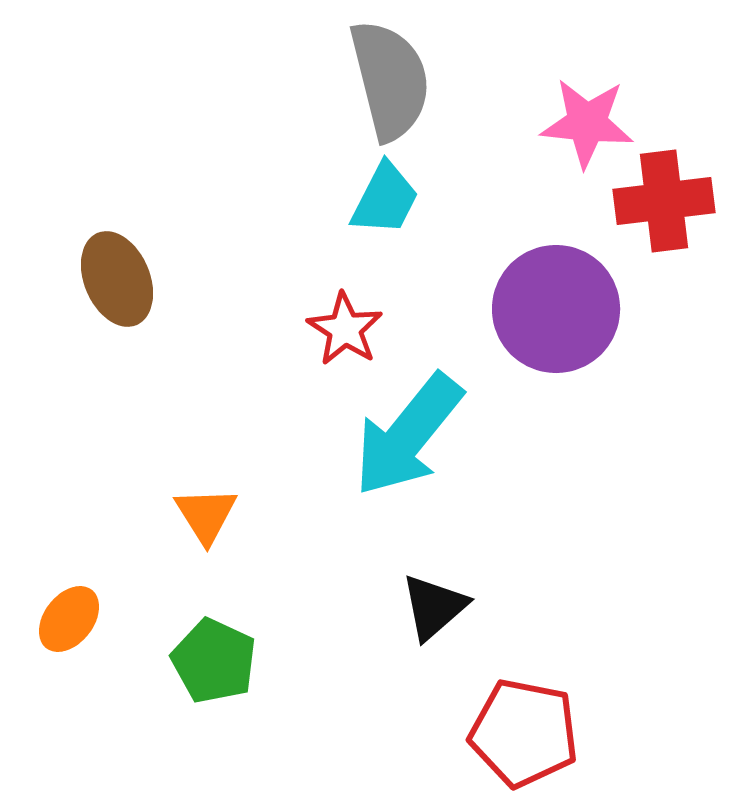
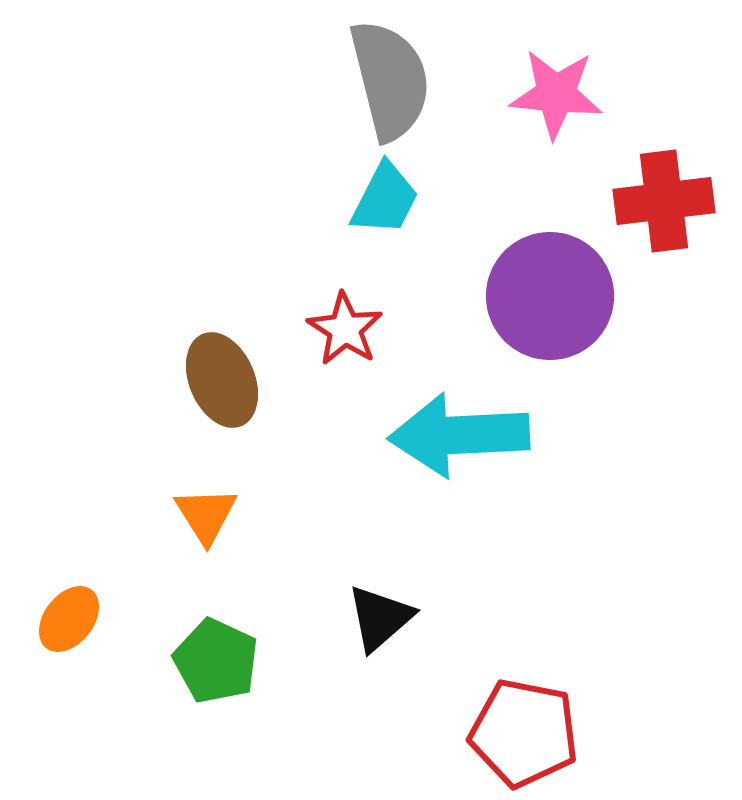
pink star: moved 31 px left, 29 px up
brown ellipse: moved 105 px right, 101 px down
purple circle: moved 6 px left, 13 px up
cyan arrow: moved 51 px right; rotated 48 degrees clockwise
black triangle: moved 54 px left, 11 px down
green pentagon: moved 2 px right
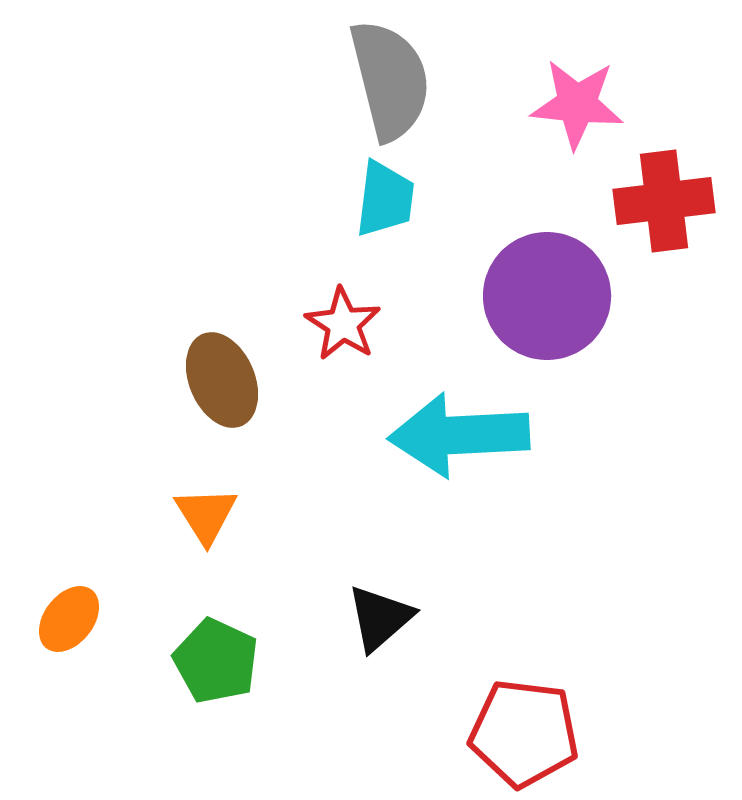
pink star: moved 21 px right, 10 px down
cyan trapezoid: rotated 20 degrees counterclockwise
purple circle: moved 3 px left
red star: moved 2 px left, 5 px up
red pentagon: rotated 4 degrees counterclockwise
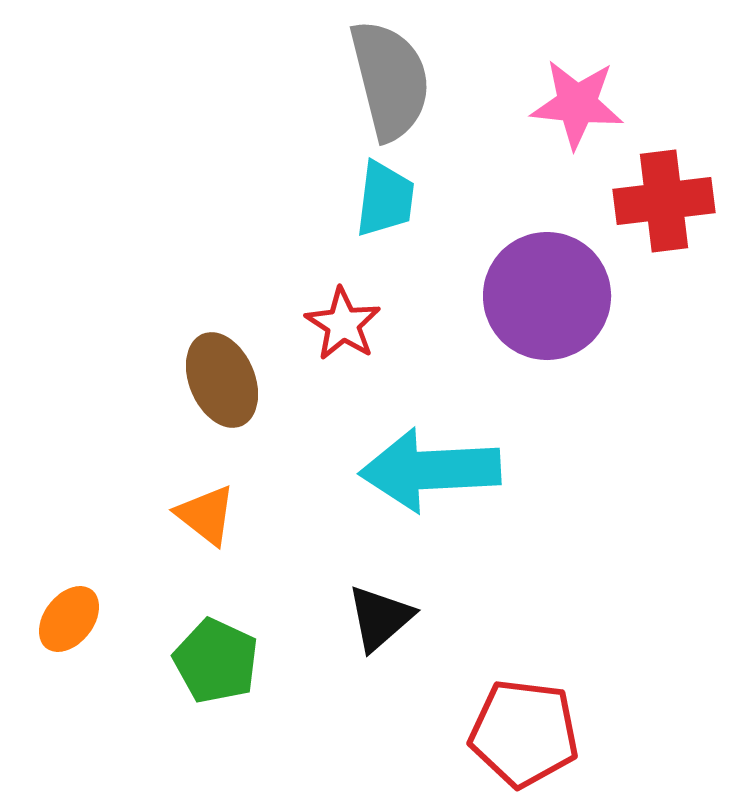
cyan arrow: moved 29 px left, 35 px down
orange triangle: rotated 20 degrees counterclockwise
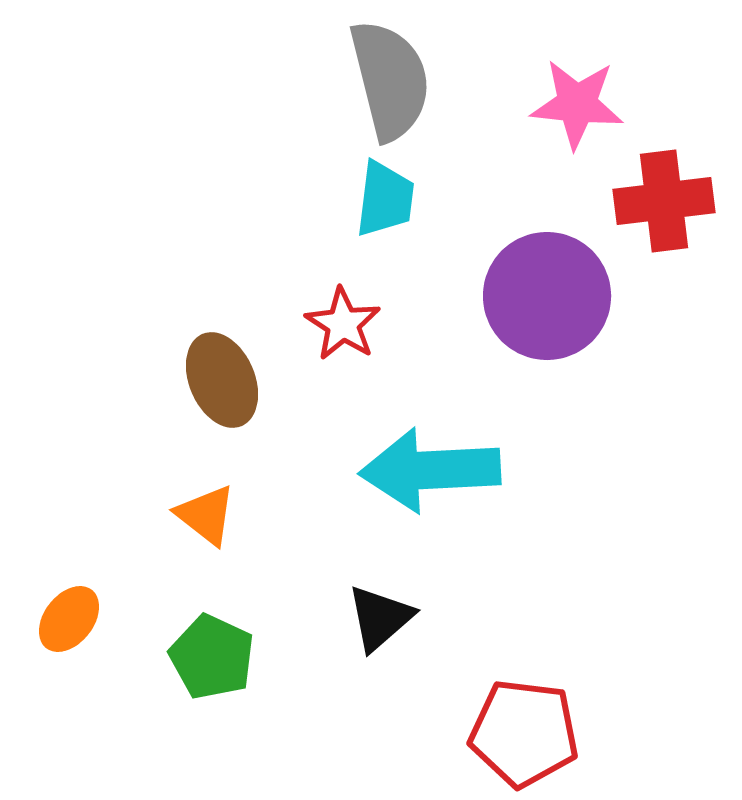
green pentagon: moved 4 px left, 4 px up
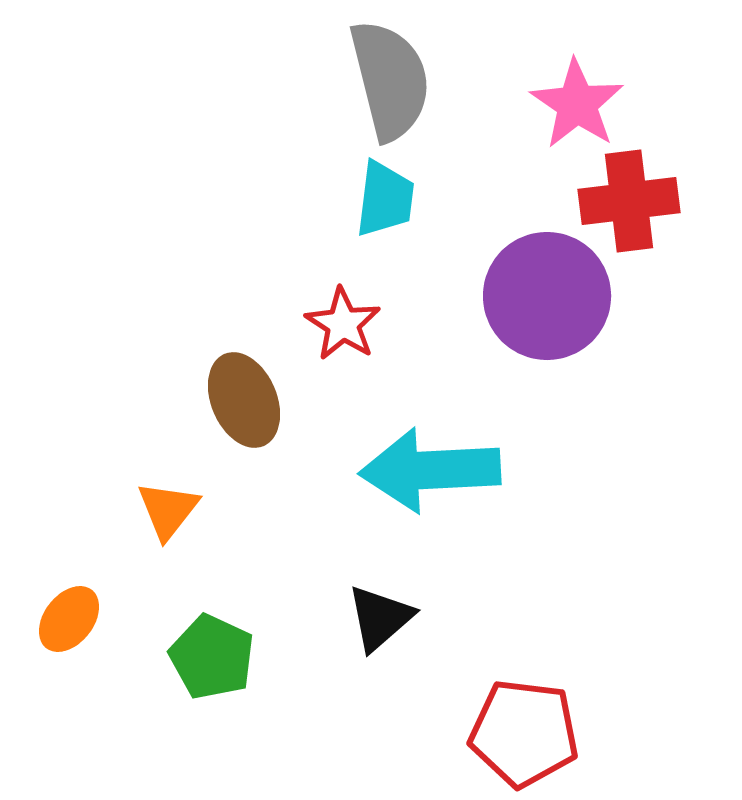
pink star: rotated 28 degrees clockwise
red cross: moved 35 px left
brown ellipse: moved 22 px right, 20 px down
orange triangle: moved 38 px left, 5 px up; rotated 30 degrees clockwise
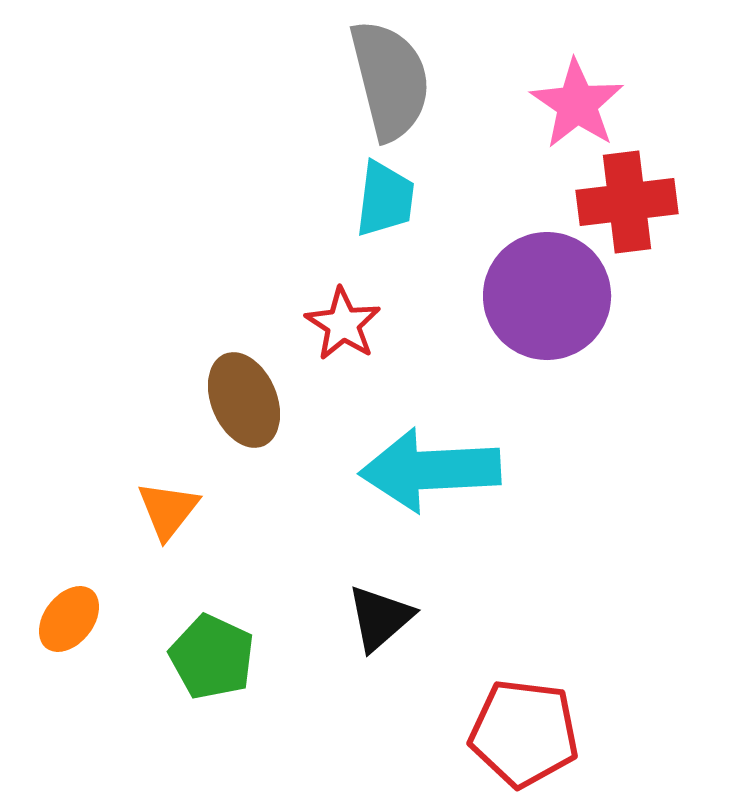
red cross: moved 2 px left, 1 px down
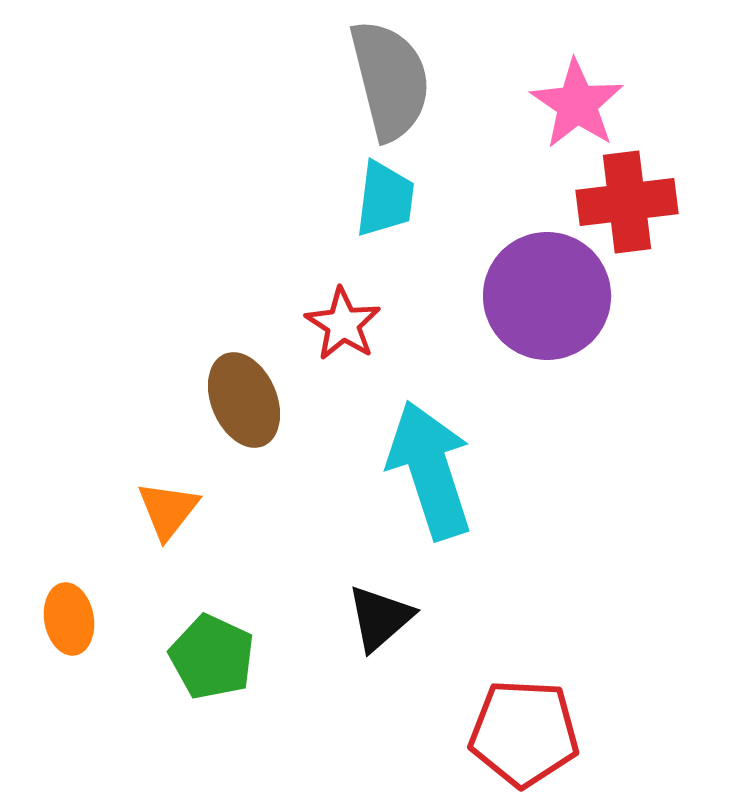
cyan arrow: rotated 75 degrees clockwise
orange ellipse: rotated 48 degrees counterclockwise
red pentagon: rotated 4 degrees counterclockwise
